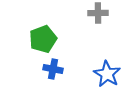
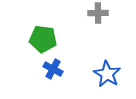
green pentagon: rotated 28 degrees clockwise
blue cross: rotated 18 degrees clockwise
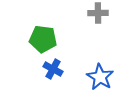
blue star: moved 7 px left, 3 px down
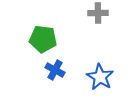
blue cross: moved 2 px right, 1 px down
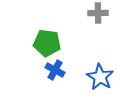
green pentagon: moved 4 px right, 4 px down
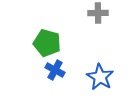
green pentagon: rotated 8 degrees clockwise
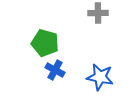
green pentagon: moved 2 px left
blue star: rotated 20 degrees counterclockwise
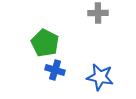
green pentagon: rotated 12 degrees clockwise
blue cross: rotated 12 degrees counterclockwise
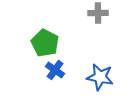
blue cross: rotated 18 degrees clockwise
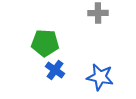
green pentagon: rotated 24 degrees counterclockwise
